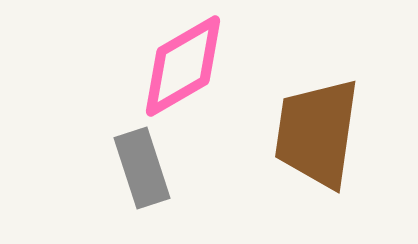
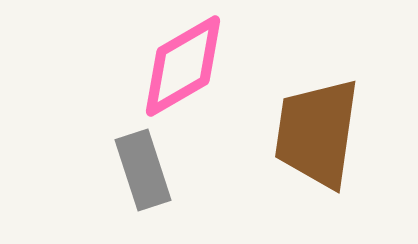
gray rectangle: moved 1 px right, 2 px down
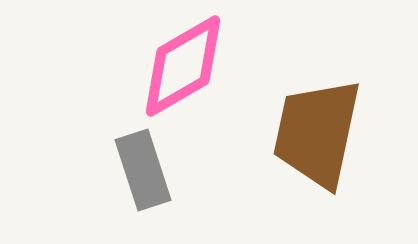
brown trapezoid: rotated 4 degrees clockwise
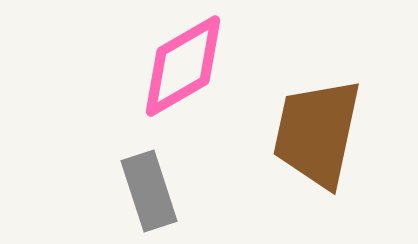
gray rectangle: moved 6 px right, 21 px down
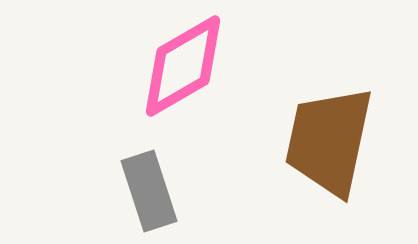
brown trapezoid: moved 12 px right, 8 px down
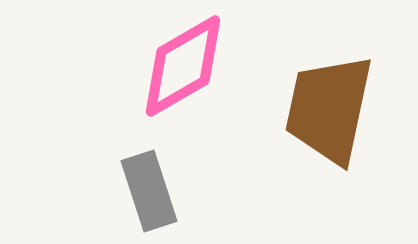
brown trapezoid: moved 32 px up
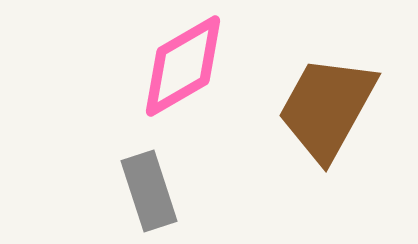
brown trapezoid: moved 2 px left, 1 px up; rotated 17 degrees clockwise
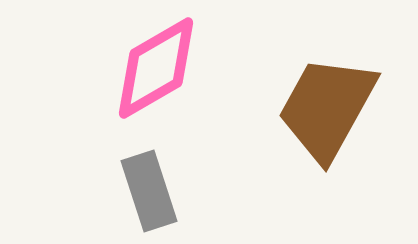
pink diamond: moved 27 px left, 2 px down
